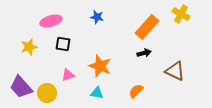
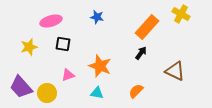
black arrow: moved 3 px left; rotated 40 degrees counterclockwise
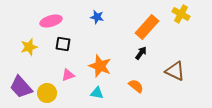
orange semicircle: moved 5 px up; rotated 84 degrees clockwise
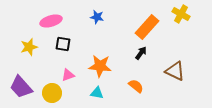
orange star: rotated 15 degrees counterclockwise
yellow circle: moved 5 px right
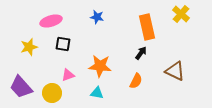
yellow cross: rotated 12 degrees clockwise
orange rectangle: rotated 55 degrees counterclockwise
orange semicircle: moved 5 px up; rotated 77 degrees clockwise
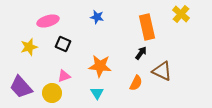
pink ellipse: moved 3 px left
black square: rotated 14 degrees clockwise
brown triangle: moved 13 px left
pink triangle: moved 4 px left, 1 px down
orange semicircle: moved 2 px down
cyan triangle: rotated 48 degrees clockwise
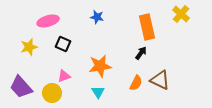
orange star: rotated 15 degrees counterclockwise
brown triangle: moved 2 px left, 9 px down
cyan triangle: moved 1 px right, 1 px up
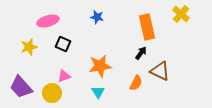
brown triangle: moved 9 px up
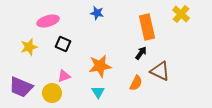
blue star: moved 4 px up
purple trapezoid: rotated 25 degrees counterclockwise
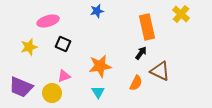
blue star: moved 2 px up; rotated 24 degrees counterclockwise
